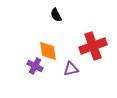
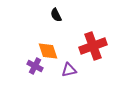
orange diamond: rotated 10 degrees counterclockwise
purple triangle: moved 2 px left, 1 px down
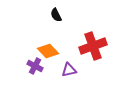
orange diamond: rotated 25 degrees counterclockwise
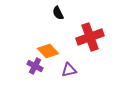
black semicircle: moved 2 px right, 2 px up
red cross: moved 3 px left, 9 px up
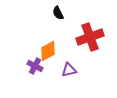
orange diamond: rotated 75 degrees counterclockwise
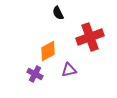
purple cross: moved 8 px down
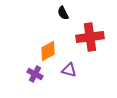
black semicircle: moved 5 px right
red cross: rotated 12 degrees clockwise
purple triangle: rotated 28 degrees clockwise
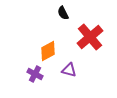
red cross: rotated 32 degrees counterclockwise
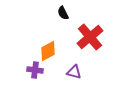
purple triangle: moved 5 px right, 2 px down
purple cross: moved 4 px up; rotated 21 degrees counterclockwise
